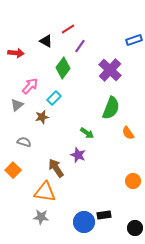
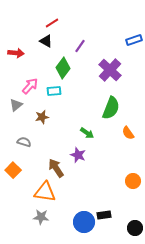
red line: moved 16 px left, 6 px up
cyan rectangle: moved 7 px up; rotated 40 degrees clockwise
gray triangle: moved 1 px left
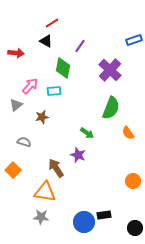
green diamond: rotated 25 degrees counterclockwise
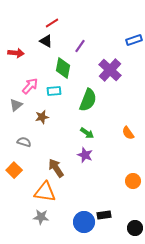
green semicircle: moved 23 px left, 8 px up
purple star: moved 7 px right
orange square: moved 1 px right
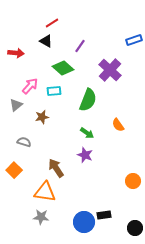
green diamond: rotated 60 degrees counterclockwise
orange semicircle: moved 10 px left, 8 px up
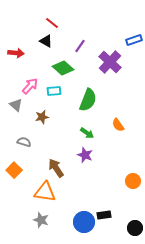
red line: rotated 72 degrees clockwise
purple cross: moved 8 px up
gray triangle: rotated 40 degrees counterclockwise
gray star: moved 3 px down; rotated 14 degrees clockwise
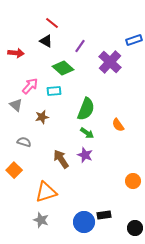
green semicircle: moved 2 px left, 9 px down
brown arrow: moved 5 px right, 9 px up
orange triangle: moved 1 px right; rotated 25 degrees counterclockwise
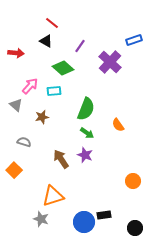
orange triangle: moved 7 px right, 4 px down
gray star: moved 1 px up
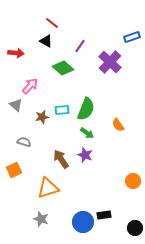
blue rectangle: moved 2 px left, 3 px up
cyan rectangle: moved 8 px right, 19 px down
orange square: rotated 21 degrees clockwise
orange triangle: moved 5 px left, 8 px up
blue circle: moved 1 px left
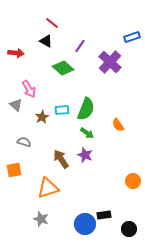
pink arrow: moved 1 px left, 3 px down; rotated 108 degrees clockwise
brown star: rotated 16 degrees counterclockwise
orange square: rotated 14 degrees clockwise
blue circle: moved 2 px right, 2 px down
black circle: moved 6 px left, 1 px down
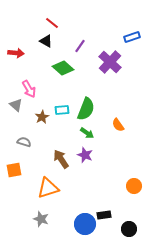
orange circle: moved 1 px right, 5 px down
